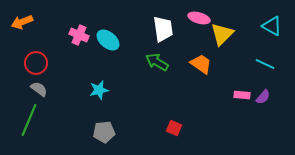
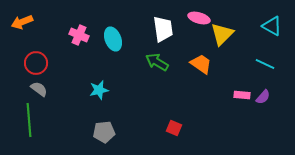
cyan ellipse: moved 5 px right, 1 px up; rotated 30 degrees clockwise
green line: rotated 28 degrees counterclockwise
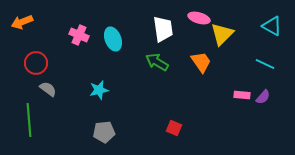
orange trapezoid: moved 2 px up; rotated 20 degrees clockwise
gray semicircle: moved 9 px right
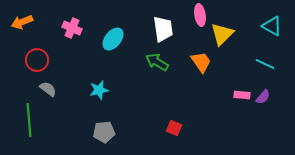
pink ellipse: moved 1 px right, 3 px up; rotated 65 degrees clockwise
pink cross: moved 7 px left, 7 px up
cyan ellipse: rotated 60 degrees clockwise
red circle: moved 1 px right, 3 px up
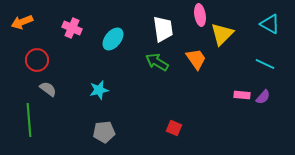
cyan triangle: moved 2 px left, 2 px up
orange trapezoid: moved 5 px left, 3 px up
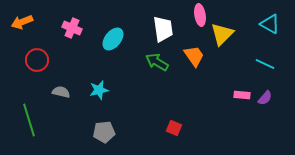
orange trapezoid: moved 2 px left, 3 px up
gray semicircle: moved 13 px right, 3 px down; rotated 24 degrees counterclockwise
purple semicircle: moved 2 px right, 1 px down
green line: rotated 12 degrees counterclockwise
